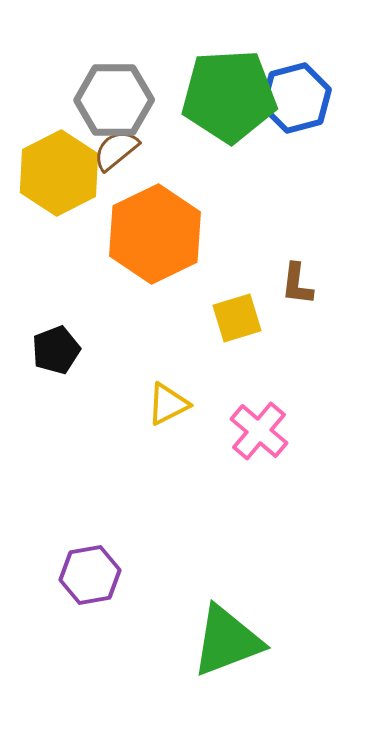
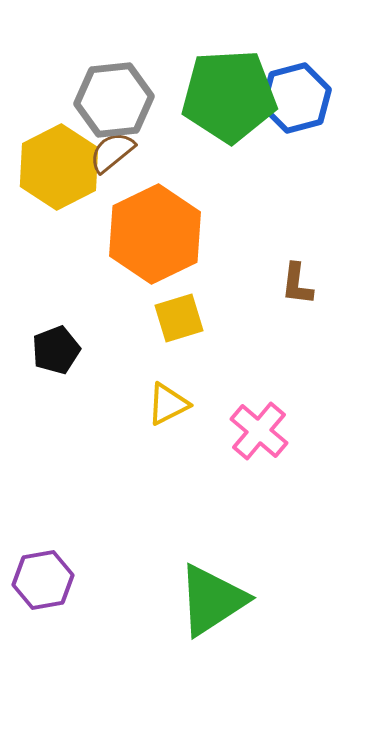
gray hexagon: rotated 6 degrees counterclockwise
brown semicircle: moved 4 px left, 2 px down
yellow hexagon: moved 6 px up
yellow square: moved 58 px left
purple hexagon: moved 47 px left, 5 px down
green triangle: moved 15 px left, 41 px up; rotated 12 degrees counterclockwise
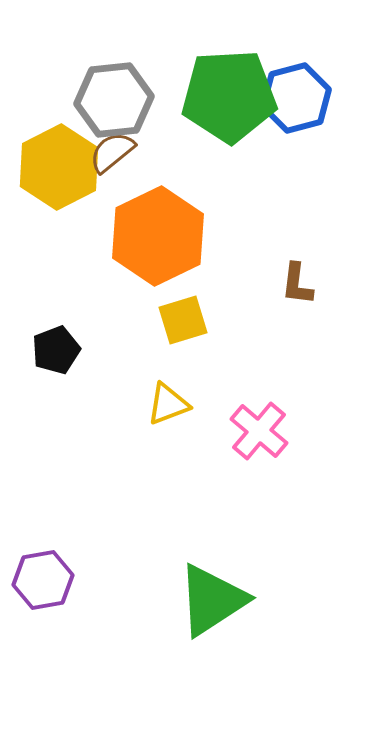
orange hexagon: moved 3 px right, 2 px down
yellow square: moved 4 px right, 2 px down
yellow triangle: rotated 6 degrees clockwise
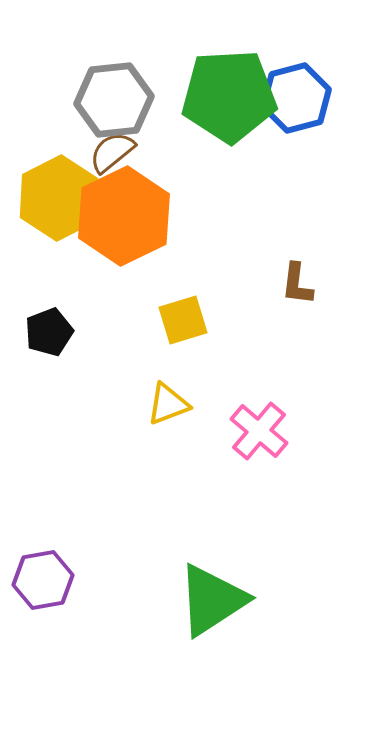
yellow hexagon: moved 31 px down
orange hexagon: moved 34 px left, 20 px up
black pentagon: moved 7 px left, 18 px up
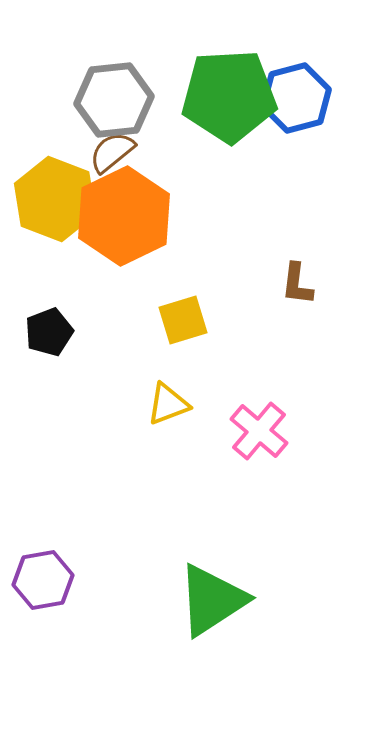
yellow hexagon: moved 4 px left, 1 px down; rotated 12 degrees counterclockwise
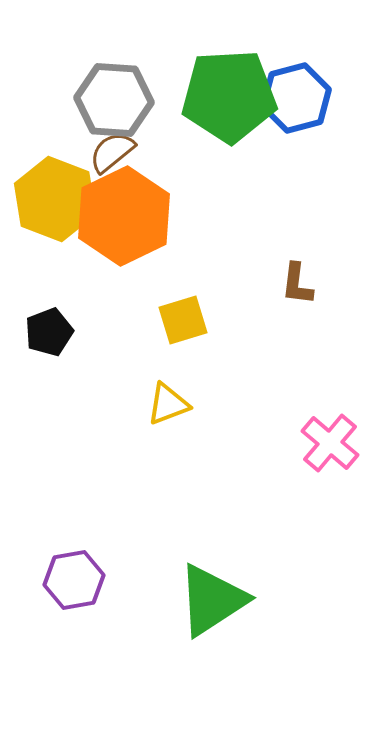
gray hexagon: rotated 10 degrees clockwise
pink cross: moved 71 px right, 12 px down
purple hexagon: moved 31 px right
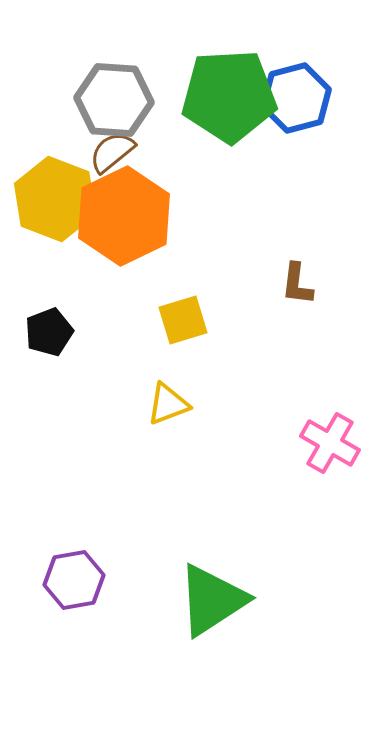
pink cross: rotated 10 degrees counterclockwise
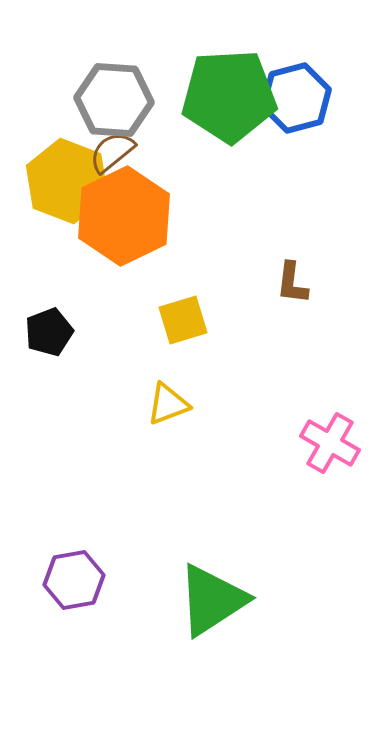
yellow hexagon: moved 12 px right, 18 px up
brown L-shape: moved 5 px left, 1 px up
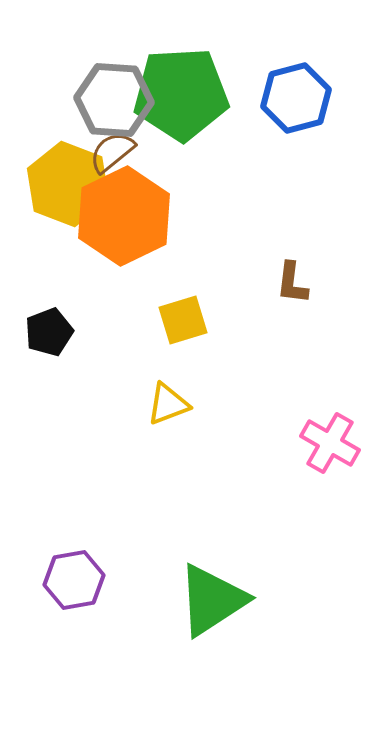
green pentagon: moved 48 px left, 2 px up
yellow hexagon: moved 1 px right, 3 px down
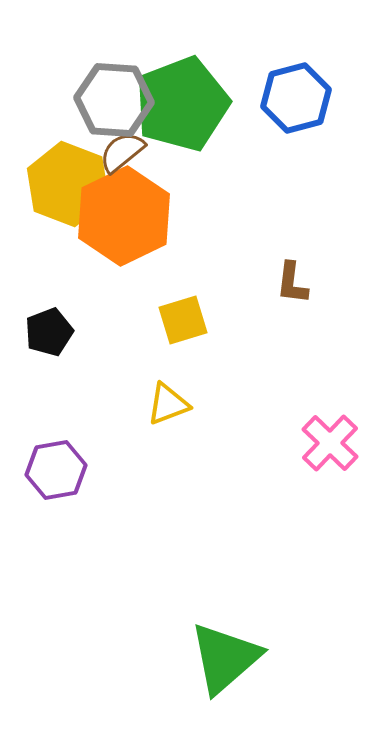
green pentagon: moved 1 px right, 10 px down; rotated 18 degrees counterclockwise
brown semicircle: moved 10 px right
pink cross: rotated 14 degrees clockwise
purple hexagon: moved 18 px left, 110 px up
green triangle: moved 13 px right, 58 px down; rotated 8 degrees counterclockwise
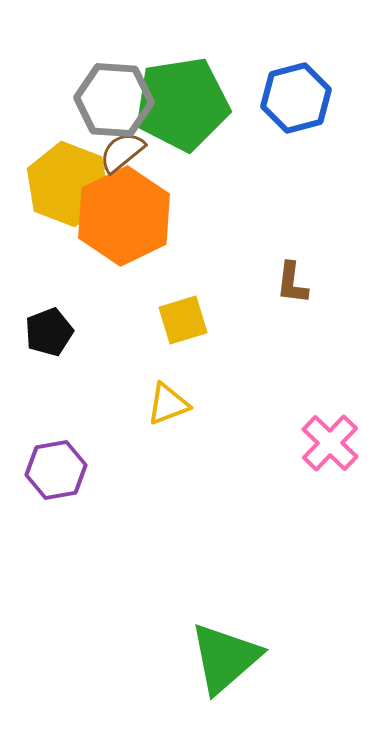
green pentagon: rotated 12 degrees clockwise
